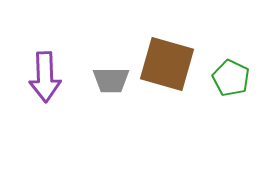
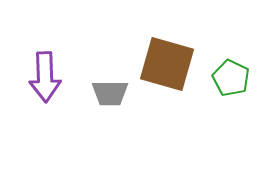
gray trapezoid: moved 1 px left, 13 px down
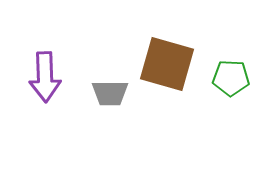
green pentagon: rotated 24 degrees counterclockwise
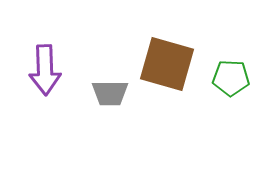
purple arrow: moved 7 px up
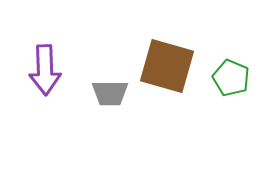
brown square: moved 2 px down
green pentagon: rotated 21 degrees clockwise
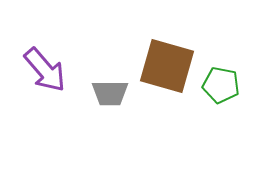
purple arrow: rotated 39 degrees counterclockwise
green pentagon: moved 10 px left, 7 px down; rotated 12 degrees counterclockwise
